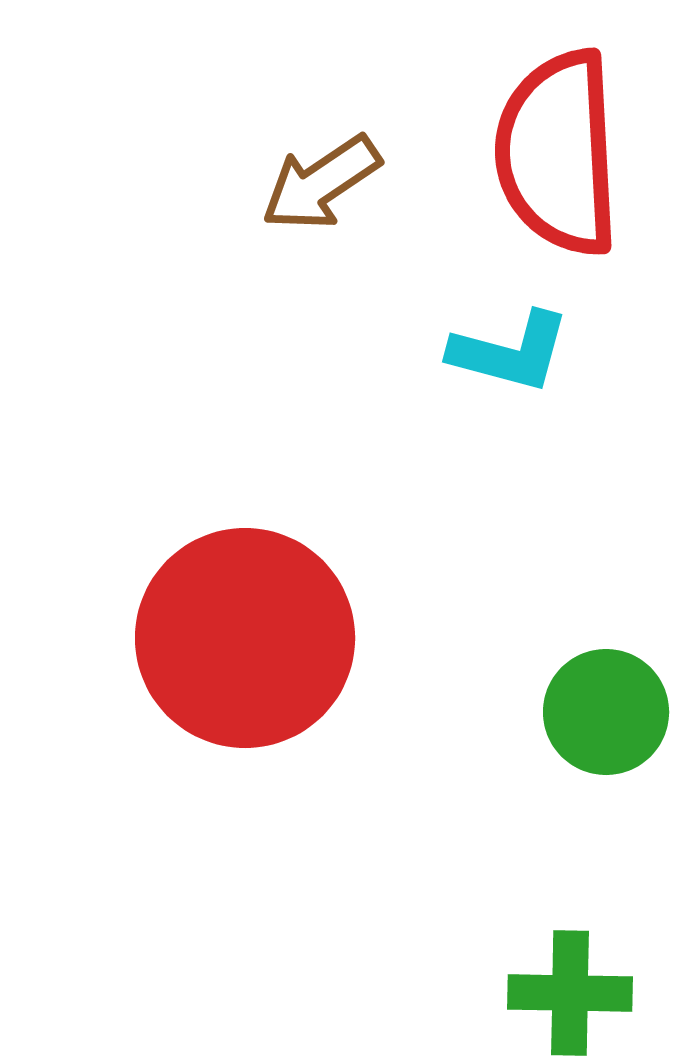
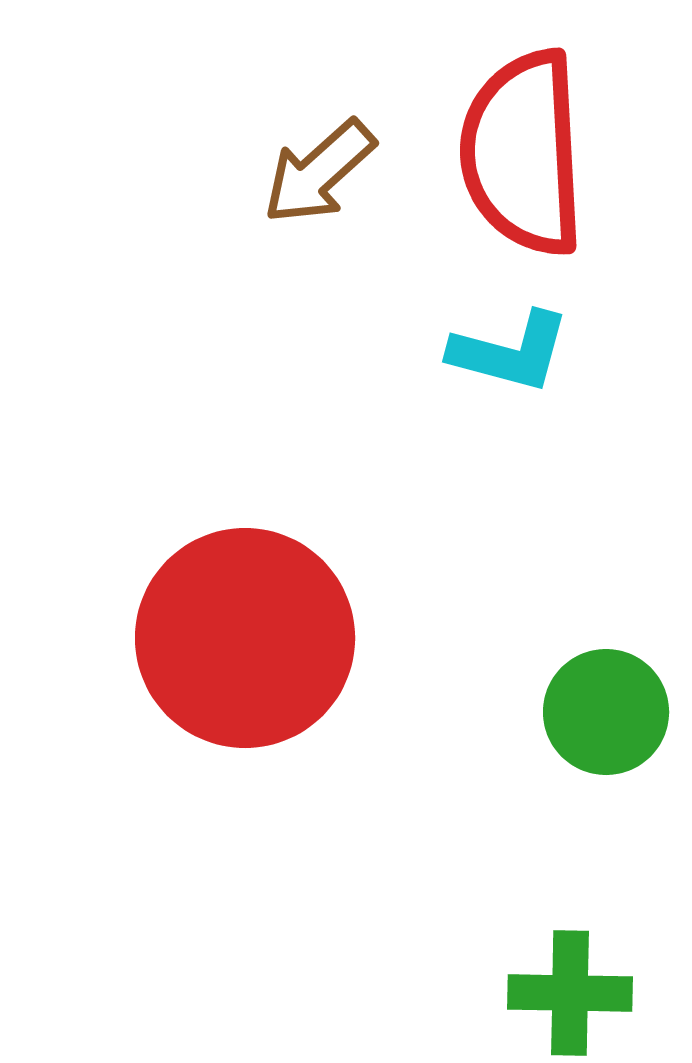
red semicircle: moved 35 px left
brown arrow: moved 2 px left, 11 px up; rotated 8 degrees counterclockwise
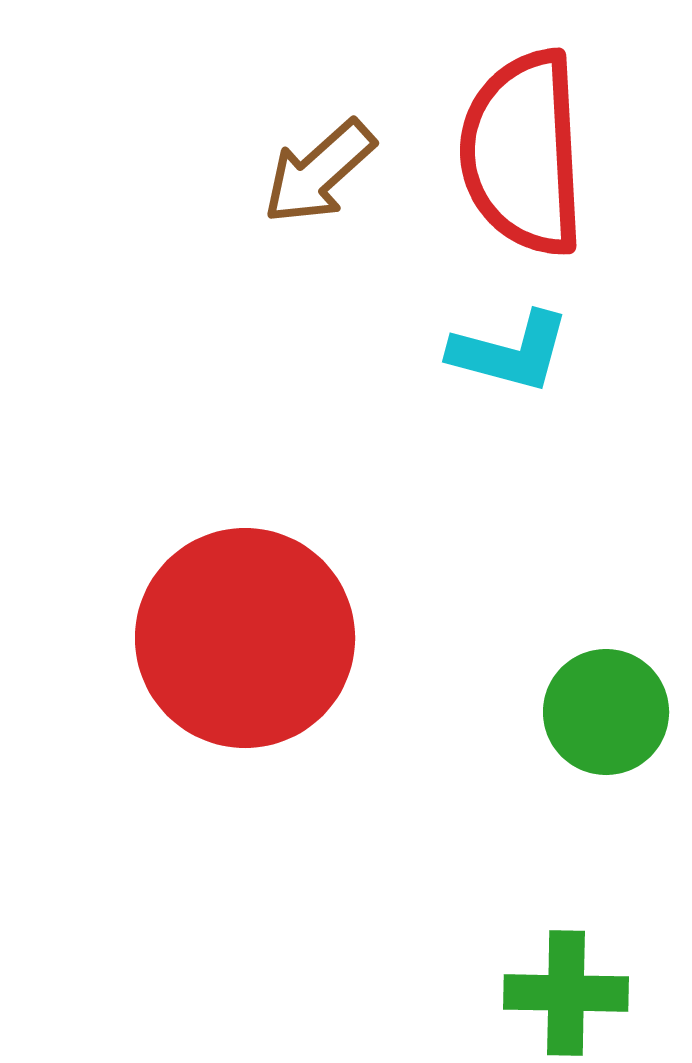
green cross: moved 4 px left
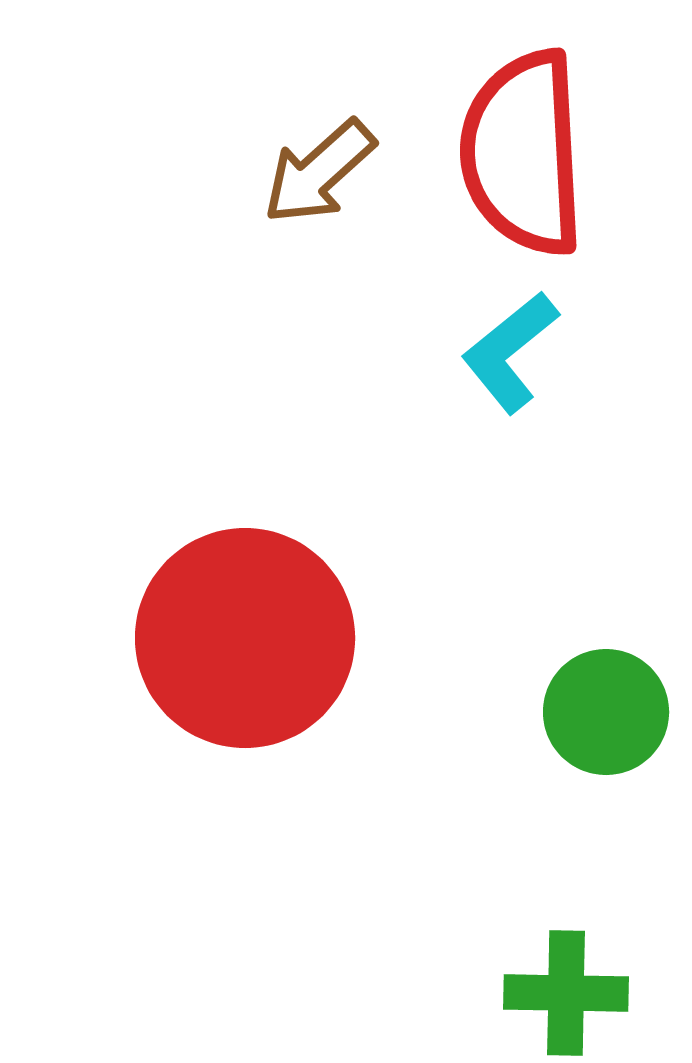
cyan L-shape: rotated 126 degrees clockwise
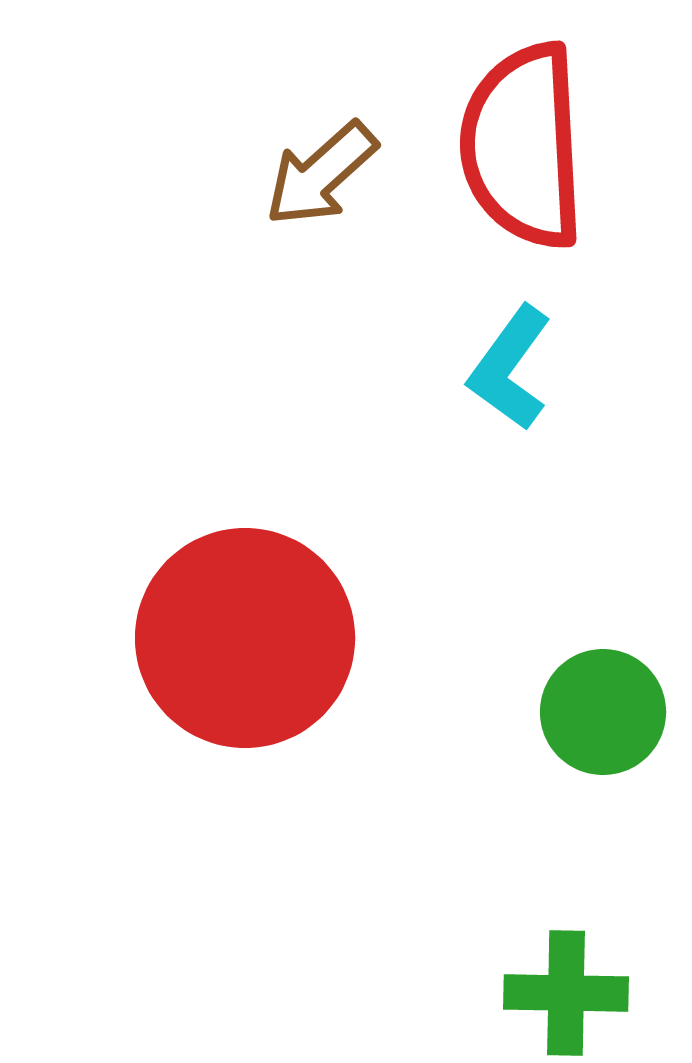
red semicircle: moved 7 px up
brown arrow: moved 2 px right, 2 px down
cyan L-shape: moved 16 px down; rotated 15 degrees counterclockwise
green circle: moved 3 px left
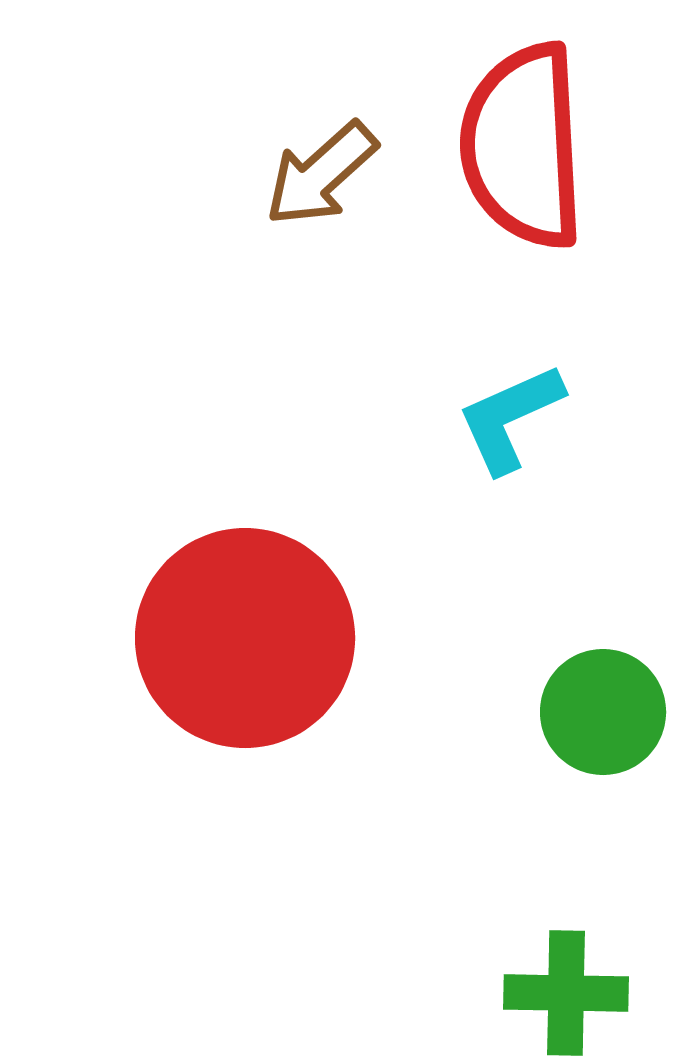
cyan L-shape: moved 50 px down; rotated 30 degrees clockwise
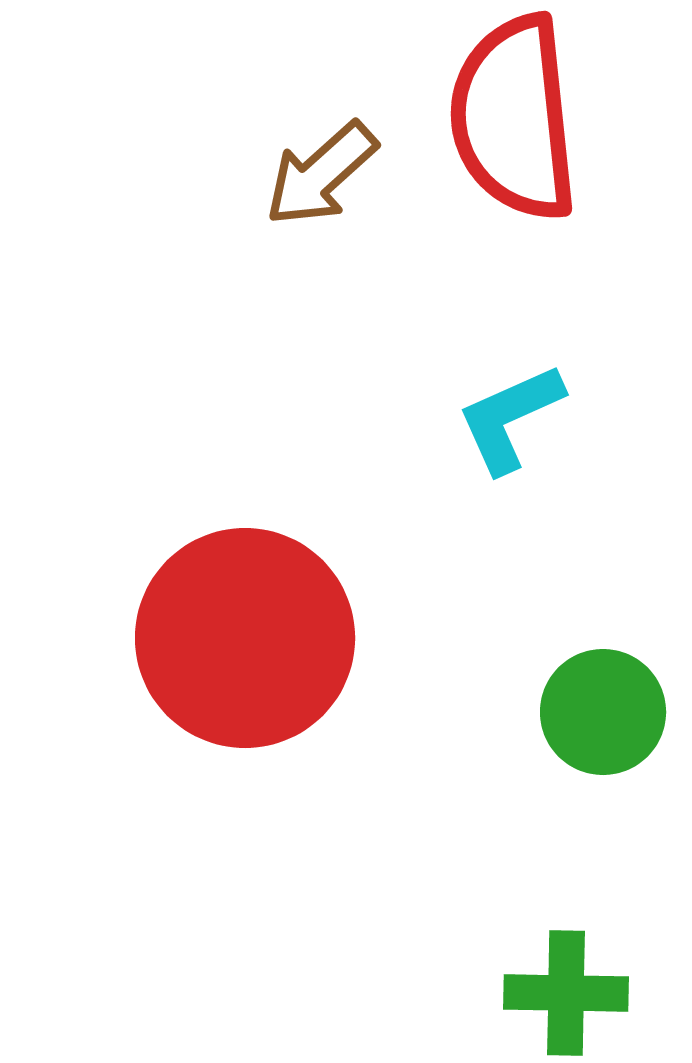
red semicircle: moved 9 px left, 28 px up; rotated 3 degrees counterclockwise
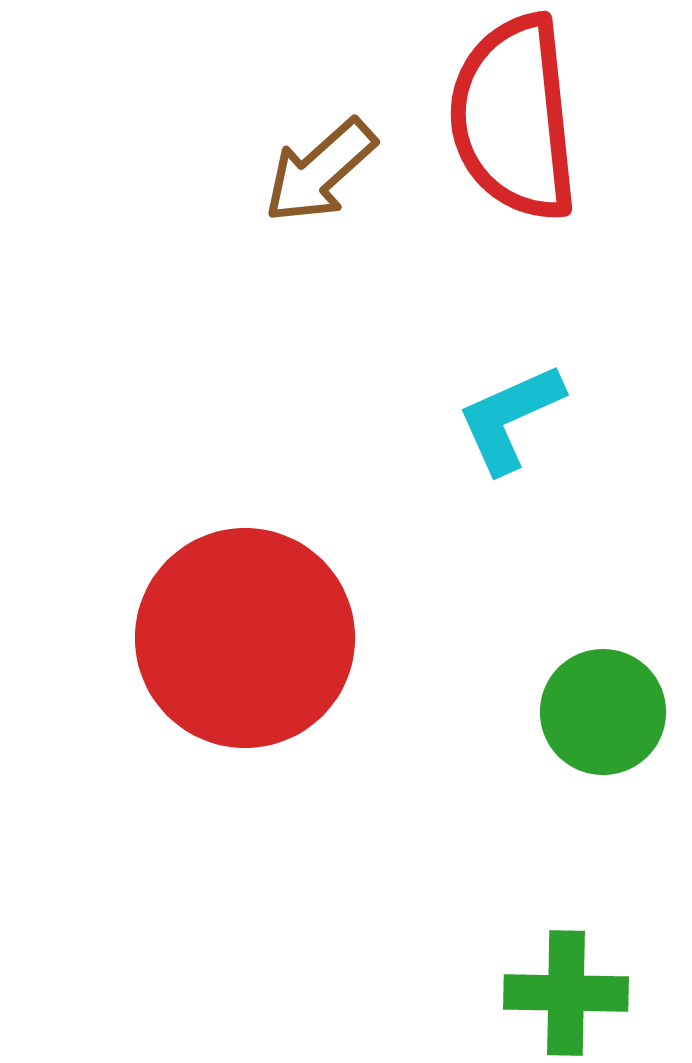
brown arrow: moved 1 px left, 3 px up
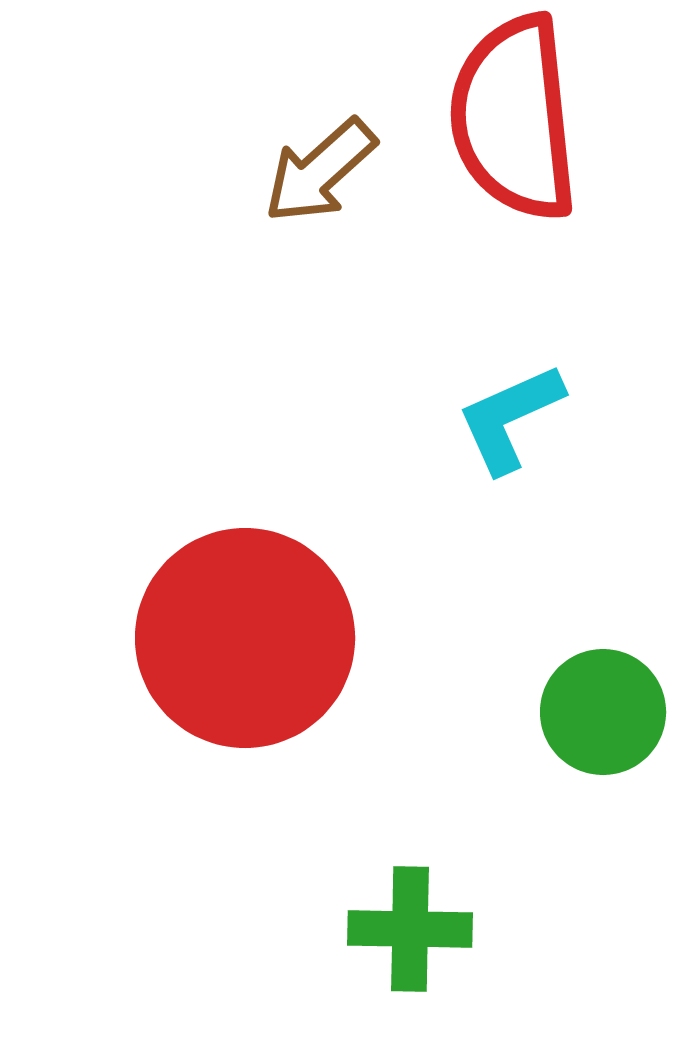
green cross: moved 156 px left, 64 px up
